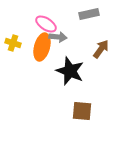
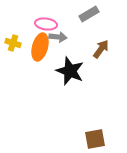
gray rectangle: rotated 18 degrees counterclockwise
pink ellipse: rotated 25 degrees counterclockwise
orange ellipse: moved 2 px left
brown square: moved 13 px right, 28 px down; rotated 15 degrees counterclockwise
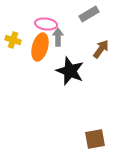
gray arrow: rotated 96 degrees counterclockwise
yellow cross: moved 3 px up
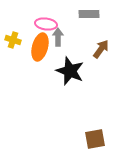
gray rectangle: rotated 30 degrees clockwise
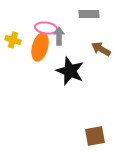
pink ellipse: moved 4 px down
gray arrow: moved 1 px right, 1 px up
brown arrow: rotated 96 degrees counterclockwise
brown square: moved 3 px up
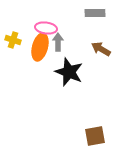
gray rectangle: moved 6 px right, 1 px up
gray arrow: moved 1 px left, 6 px down
black star: moved 1 px left, 1 px down
